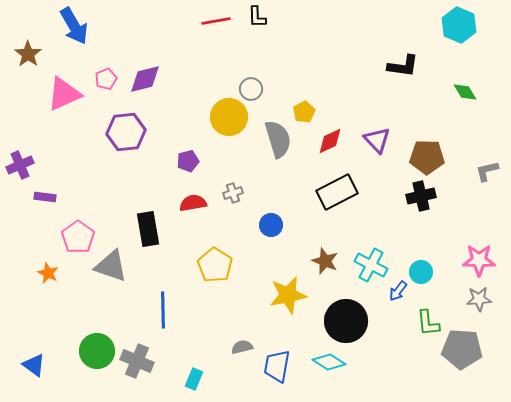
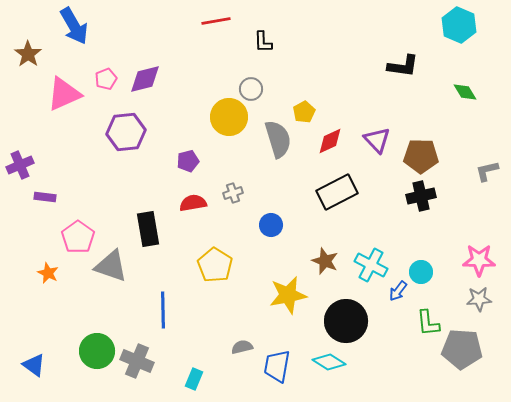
black L-shape at (257, 17): moved 6 px right, 25 px down
brown pentagon at (427, 157): moved 6 px left, 1 px up
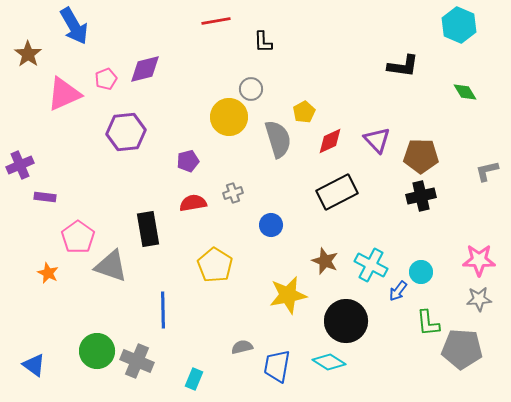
purple diamond at (145, 79): moved 10 px up
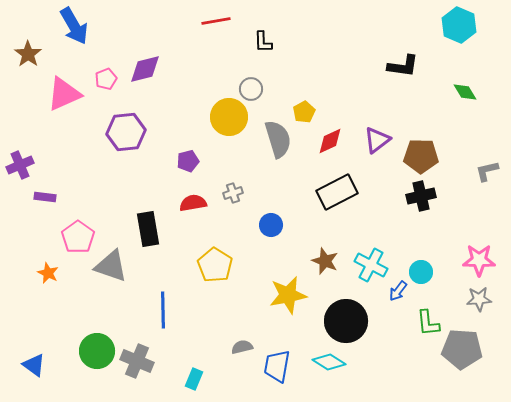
purple triangle at (377, 140): rotated 36 degrees clockwise
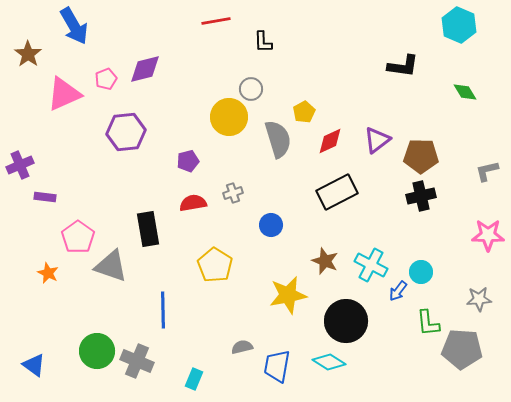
pink star at (479, 260): moved 9 px right, 25 px up
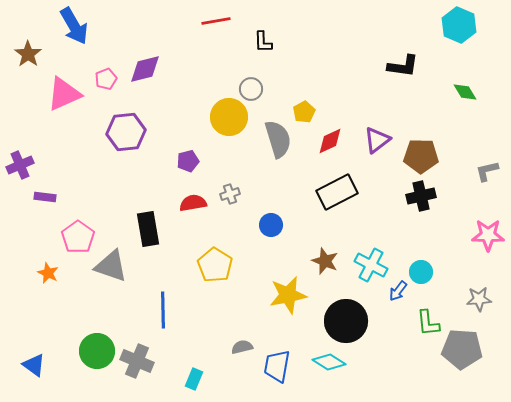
gray cross at (233, 193): moved 3 px left, 1 px down
